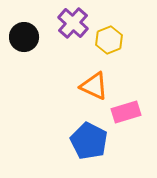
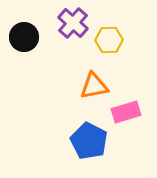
yellow hexagon: rotated 20 degrees clockwise
orange triangle: rotated 36 degrees counterclockwise
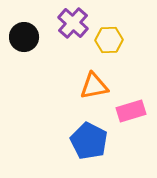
pink rectangle: moved 5 px right, 1 px up
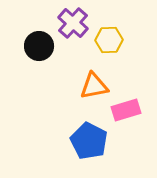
black circle: moved 15 px right, 9 px down
pink rectangle: moved 5 px left, 1 px up
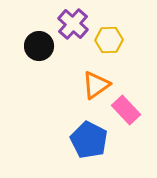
purple cross: moved 1 px down
orange triangle: moved 2 px right, 1 px up; rotated 24 degrees counterclockwise
pink rectangle: rotated 64 degrees clockwise
blue pentagon: moved 1 px up
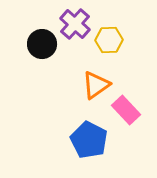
purple cross: moved 2 px right
black circle: moved 3 px right, 2 px up
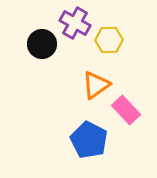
purple cross: moved 1 px up; rotated 12 degrees counterclockwise
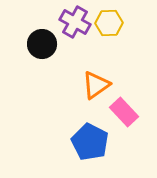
purple cross: moved 1 px up
yellow hexagon: moved 17 px up
pink rectangle: moved 2 px left, 2 px down
blue pentagon: moved 1 px right, 2 px down
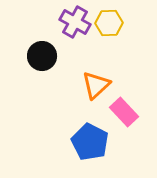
black circle: moved 12 px down
orange triangle: rotated 8 degrees counterclockwise
